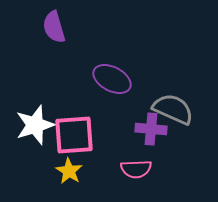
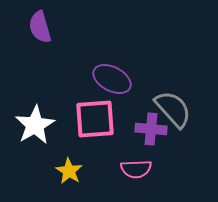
purple semicircle: moved 14 px left
gray semicircle: rotated 24 degrees clockwise
white star: rotated 12 degrees counterclockwise
pink square: moved 21 px right, 16 px up
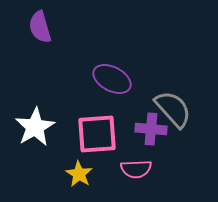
pink square: moved 2 px right, 15 px down
white star: moved 2 px down
yellow star: moved 10 px right, 3 px down
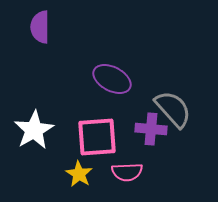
purple semicircle: rotated 16 degrees clockwise
white star: moved 1 px left, 3 px down
pink square: moved 3 px down
pink semicircle: moved 9 px left, 3 px down
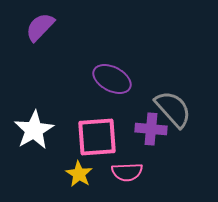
purple semicircle: rotated 44 degrees clockwise
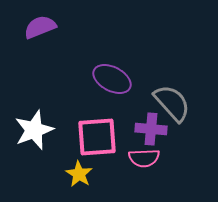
purple semicircle: rotated 24 degrees clockwise
gray semicircle: moved 1 px left, 6 px up
white star: rotated 9 degrees clockwise
pink semicircle: moved 17 px right, 14 px up
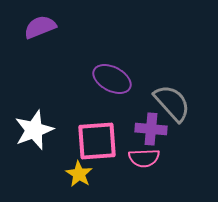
pink square: moved 4 px down
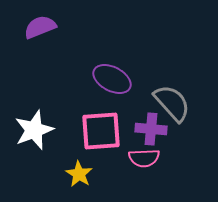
pink square: moved 4 px right, 10 px up
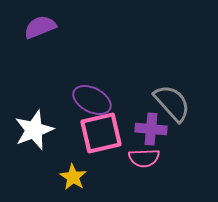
purple ellipse: moved 20 px left, 21 px down
pink square: moved 2 px down; rotated 9 degrees counterclockwise
yellow star: moved 6 px left, 3 px down
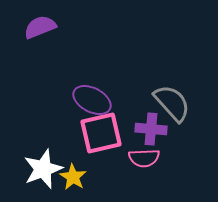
white star: moved 9 px right, 39 px down
